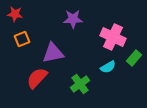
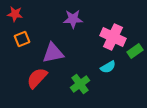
green rectangle: moved 1 px right, 7 px up; rotated 14 degrees clockwise
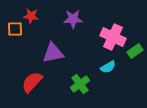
red star: moved 16 px right, 2 px down
orange square: moved 7 px left, 10 px up; rotated 21 degrees clockwise
red semicircle: moved 5 px left, 4 px down
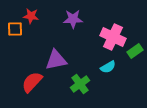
purple triangle: moved 3 px right, 7 px down
